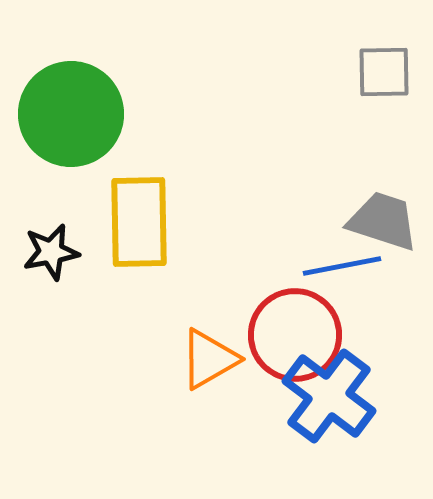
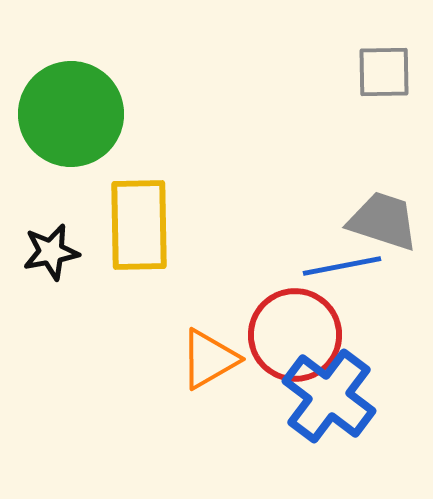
yellow rectangle: moved 3 px down
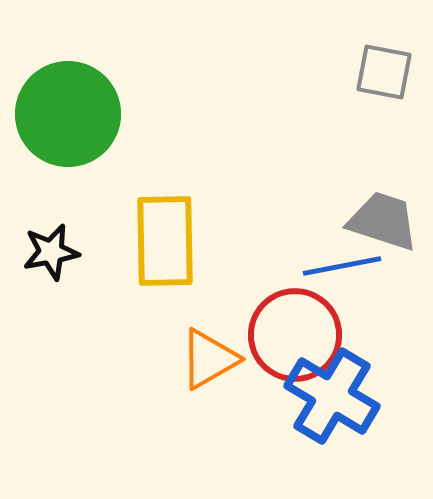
gray square: rotated 12 degrees clockwise
green circle: moved 3 px left
yellow rectangle: moved 26 px right, 16 px down
blue cross: moved 3 px right; rotated 6 degrees counterclockwise
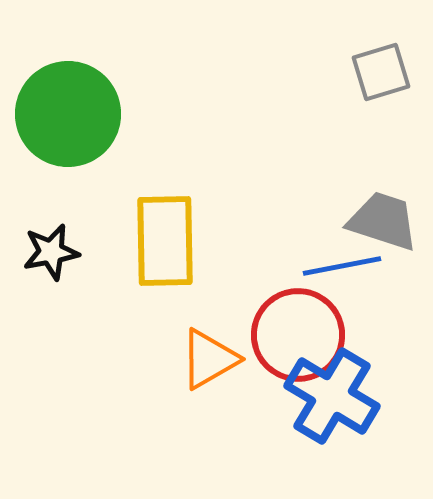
gray square: moved 3 px left; rotated 28 degrees counterclockwise
red circle: moved 3 px right
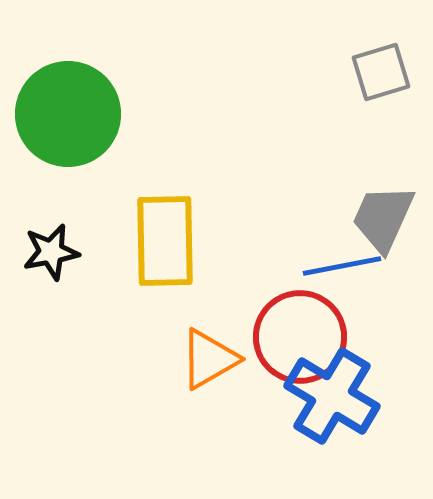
gray trapezoid: moved 3 px up; rotated 84 degrees counterclockwise
red circle: moved 2 px right, 2 px down
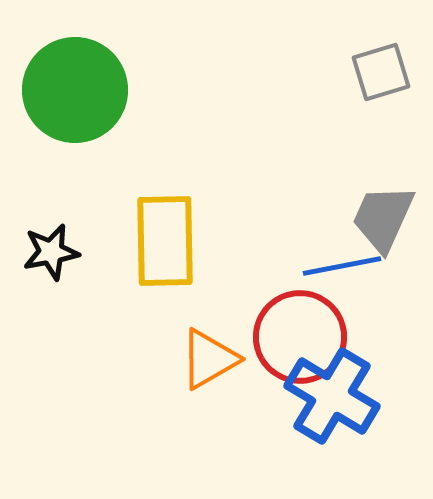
green circle: moved 7 px right, 24 px up
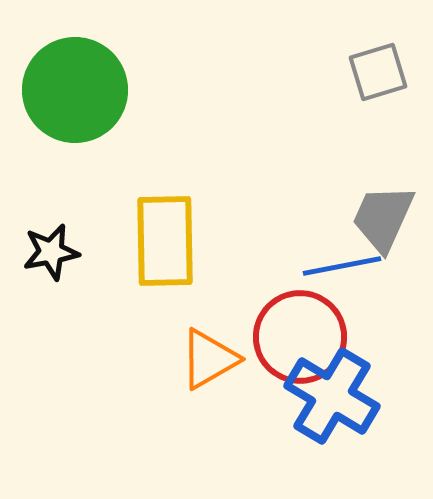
gray square: moved 3 px left
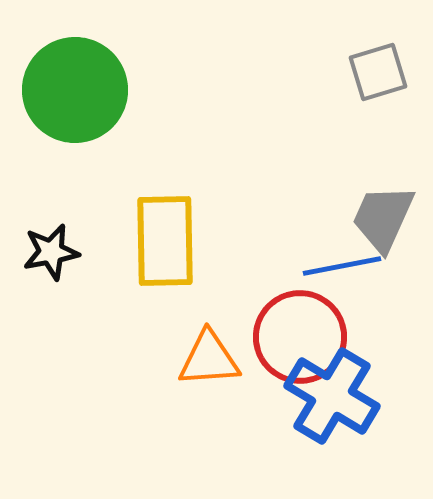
orange triangle: rotated 26 degrees clockwise
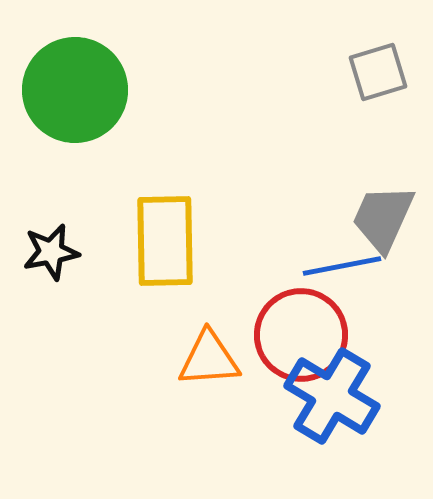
red circle: moved 1 px right, 2 px up
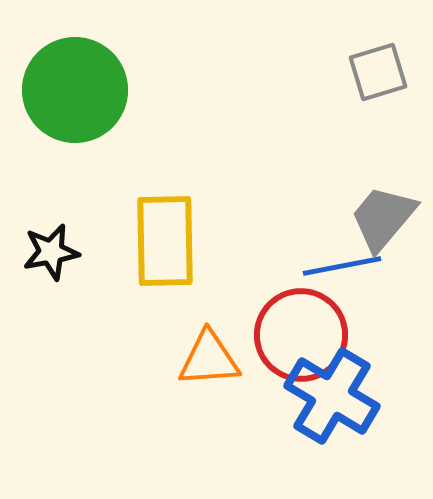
gray trapezoid: rotated 16 degrees clockwise
